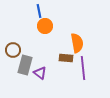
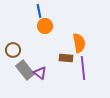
orange semicircle: moved 2 px right
gray rectangle: moved 5 px down; rotated 54 degrees counterclockwise
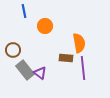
blue line: moved 15 px left
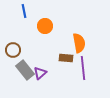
purple triangle: rotated 40 degrees clockwise
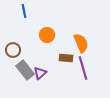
orange circle: moved 2 px right, 9 px down
orange semicircle: moved 2 px right; rotated 12 degrees counterclockwise
purple line: rotated 10 degrees counterclockwise
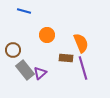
blue line: rotated 64 degrees counterclockwise
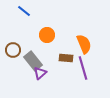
blue line: rotated 24 degrees clockwise
orange semicircle: moved 3 px right, 1 px down
gray rectangle: moved 8 px right, 9 px up
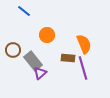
brown rectangle: moved 2 px right
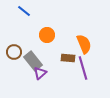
brown circle: moved 1 px right, 2 px down
